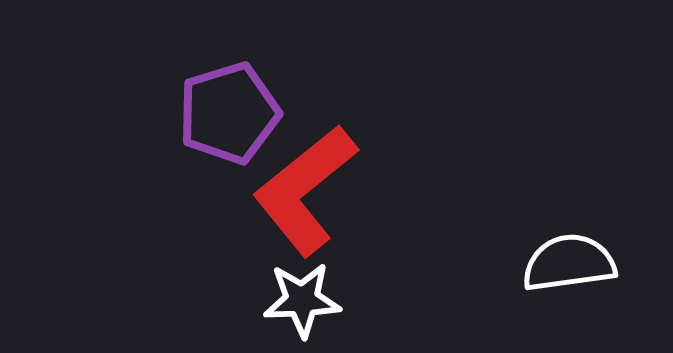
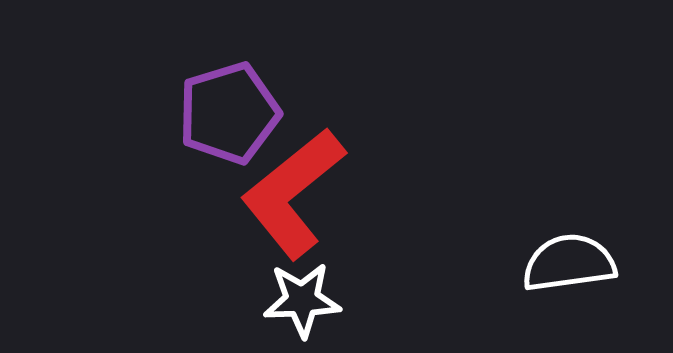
red L-shape: moved 12 px left, 3 px down
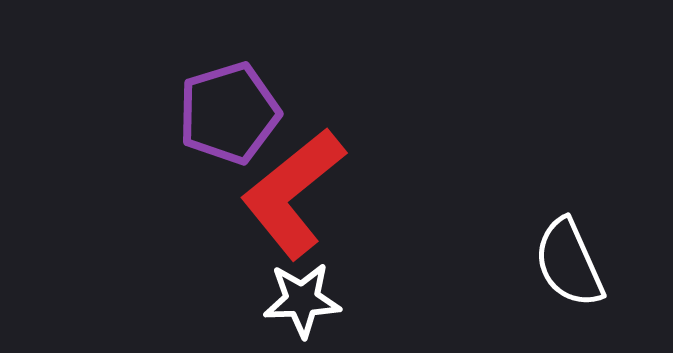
white semicircle: rotated 106 degrees counterclockwise
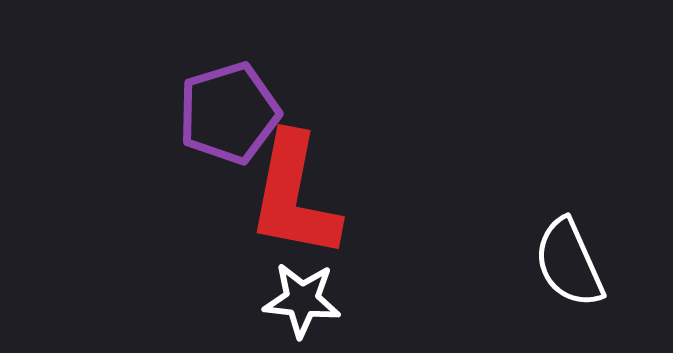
red L-shape: moved 1 px right, 3 px down; rotated 40 degrees counterclockwise
white star: rotated 8 degrees clockwise
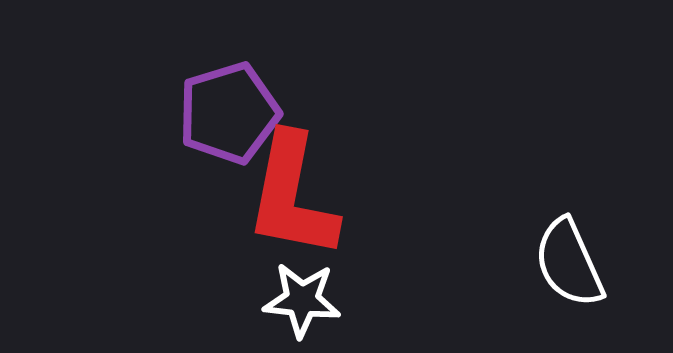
red L-shape: moved 2 px left
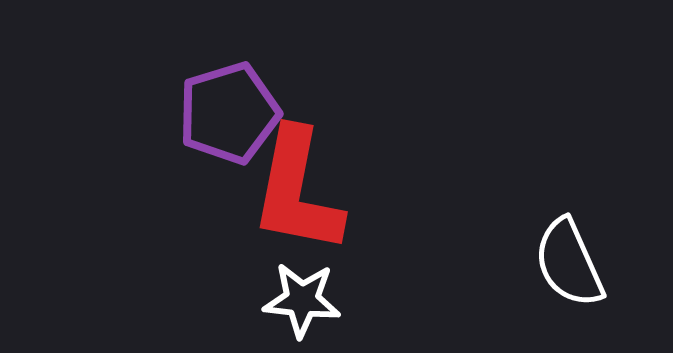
red L-shape: moved 5 px right, 5 px up
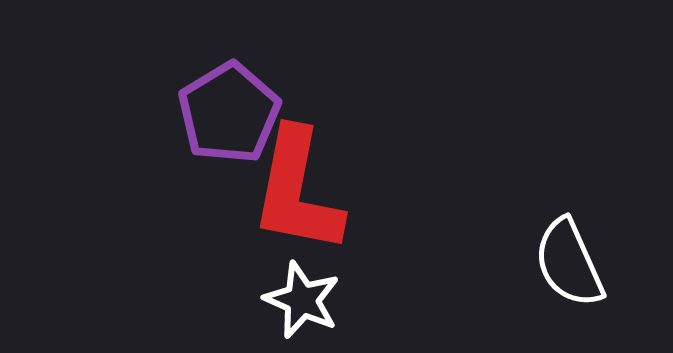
purple pentagon: rotated 14 degrees counterclockwise
white star: rotated 18 degrees clockwise
